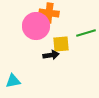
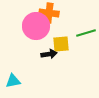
black arrow: moved 2 px left, 1 px up
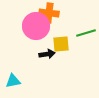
black arrow: moved 2 px left
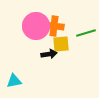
orange cross: moved 5 px right, 13 px down
black arrow: moved 2 px right
cyan triangle: moved 1 px right
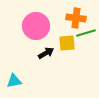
orange cross: moved 22 px right, 8 px up
yellow square: moved 6 px right, 1 px up
black arrow: moved 3 px left, 1 px up; rotated 21 degrees counterclockwise
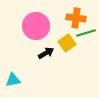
yellow square: rotated 30 degrees counterclockwise
cyan triangle: moved 1 px left, 1 px up
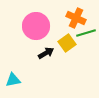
orange cross: rotated 18 degrees clockwise
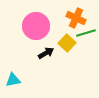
yellow square: rotated 12 degrees counterclockwise
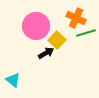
yellow square: moved 10 px left, 3 px up
cyan triangle: rotated 49 degrees clockwise
